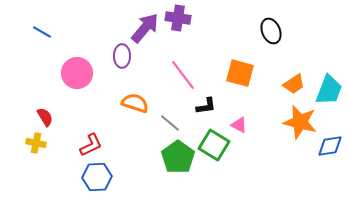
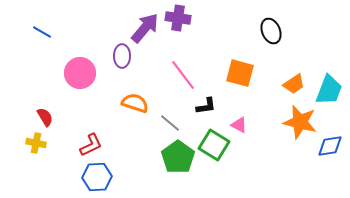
pink circle: moved 3 px right
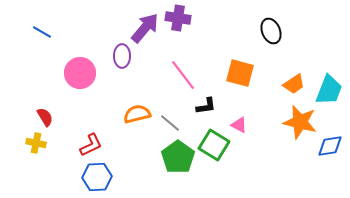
orange semicircle: moved 2 px right, 11 px down; rotated 32 degrees counterclockwise
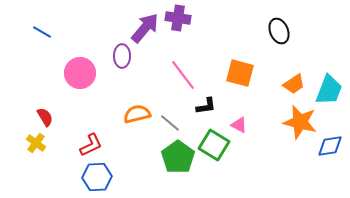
black ellipse: moved 8 px right
yellow cross: rotated 24 degrees clockwise
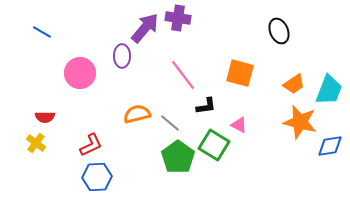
red semicircle: rotated 120 degrees clockwise
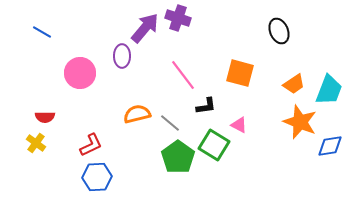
purple cross: rotated 10 degrees clockwise
orange star: rotated 8 degrees clockwise
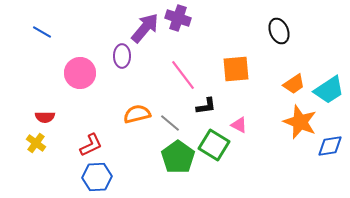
orange square: moved 4 px left, 4 px up; rotated 20 degrees counterclockwise
cyan trapezoid: rotated 36 degrees clockwise
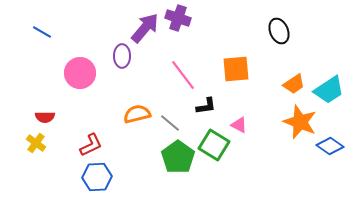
blue diamond: rotated 44 degrees clockwise
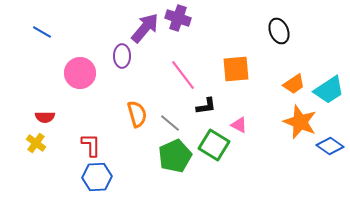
orange semicircle: rotated 88 degrees clockwise
red L-shape: rotated 65 degrees counterclockwise
green pentagon: moved 3 px left, 1 px up; rotated 12 degrees clockwise
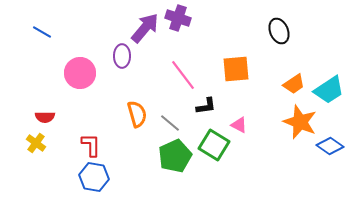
blue hexagon: moved 3 px left; rotated 12 degrees clockwise
